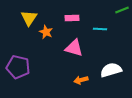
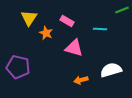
pink rectangle: moved 5 px left, 3 px down; rotated 32 degrees clockwise
orange star: moved 1 px down
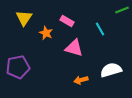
yellow triangle: moved 5 px left
cyan line: rotated 56 degrees clockwise
purple pentagon: rotated 25 degrees counterclockwise
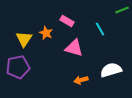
yellow triangle: moved 21 px down
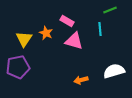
green line: moved 12 px left
cyan line: rotated 24 degrees clockwise
pink triangle: moved 7 px up
white semicircle: moved 3 px right, 1 px down
